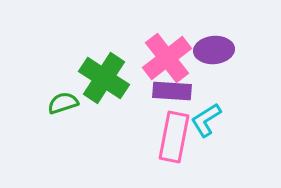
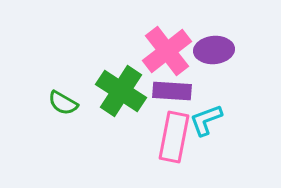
pink cross: moved 7 px up
green cross: moved 17 px right, 13 px down
green semicircle: rotated 132 degrees counterclockwise
cyan L-shape: rotated 12 degrees clockwise
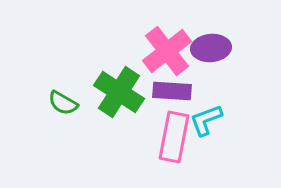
purple ellipse: moved 3 px left, 2 px up
green cross: moved 2 px left, 1 px down
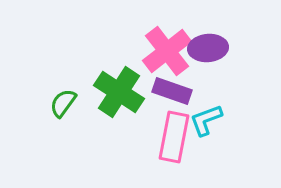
purple ellipse: moved 3 px left
purple rectangle: rotated 15 degrees clockwise
green semicircle: rotated 96 degrees clockwise
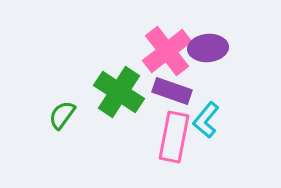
green semicircle: moved 1 px left, 12 px down
cyan L-shape: rotated 30 degrees counterclockwise
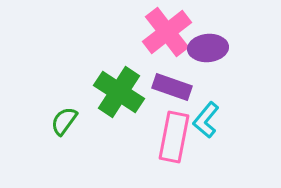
pink cross: moved 19 px up
purple rectangle: moved 4 px up
green semicircle: moved 2 px right, 6 px down
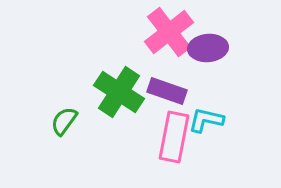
pink cross: moved 2 px right
purple rectangle: moved 5 px left, 4 px down
cyan L-shape: rotated 63 degrees clockwise
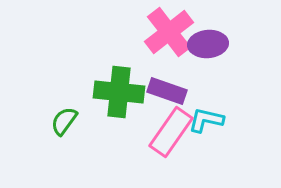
purple ellipse: moved 4 px up
green cross: rotated 27 degrees counterclockwise
pink rectangle: moved 3 px left, 5 px up; rotated 24 degrees clockwise
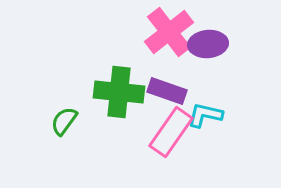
cyan L-shape: moved 1 px left, 5 px up
